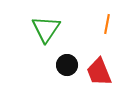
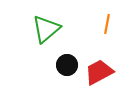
green triangle: rotated 16 degrees clockwise
red trapezoid: rotated 84 degrees clockwise
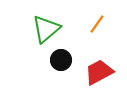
orange line: moved 10 px left; rotated 24 degrees clockwise
black circle: moved 6 px left, 5 px up
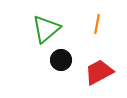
orange line: rotated 24 degrees counterclockwise
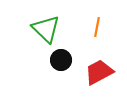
orange line: moved 3 px down
green triangle: rotated 36 degrees counterclockwise
